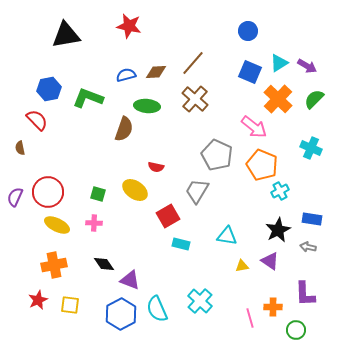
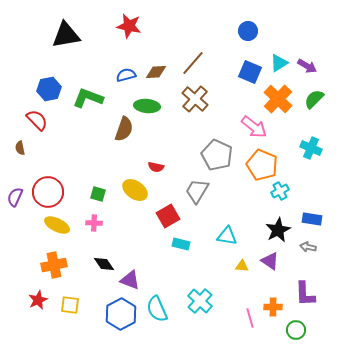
yellow triangle at (242, 266): rotated 16 degrees clockwise
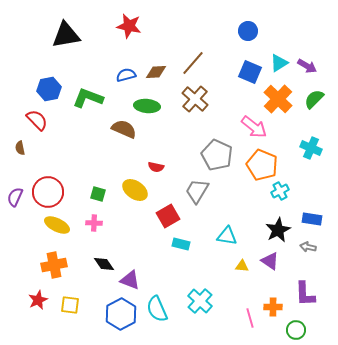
brown semicircle at (124, 129): rotated 85 degrees counterclockwise
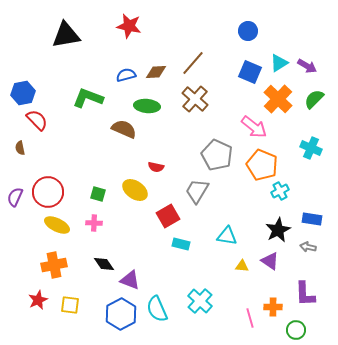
blue hexagon at (49, 89): moved 26 px left, 4 px down
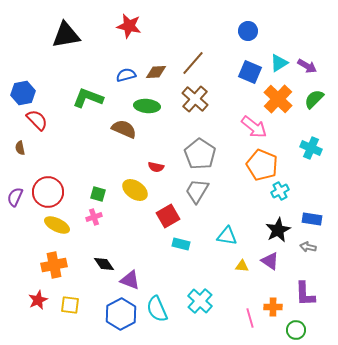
gray pentagon at (217, 155): moved 17 px left, 1 px up; rotated 8 degrees clockwise
pink cross at (94, 223): moved 6 px up; rotated 21 degrees counterclockwise
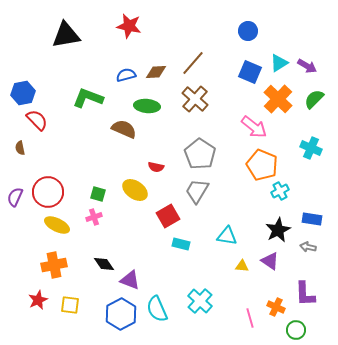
orange cross at (273, 307): moved 3 px right; rotated 24 degrees clockwise
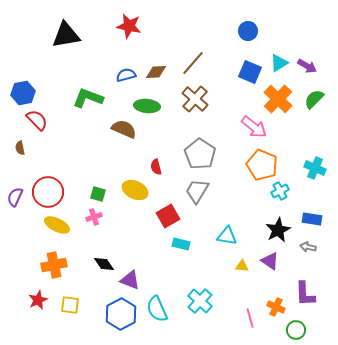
cyan cross at (311, 148): moved 4 px right, 20 px down
red semicircle at (156, 167): rotated 63 degrees clockwise
yellow ellipse at (135, 190): rotated 10 degrees counterclockwise
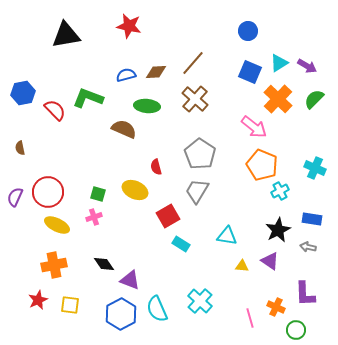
red semicircle at (37, 120): moved 18 px right, 10 px up
cyan rectangle at (181, 244): rotated 18 degrees clockwise
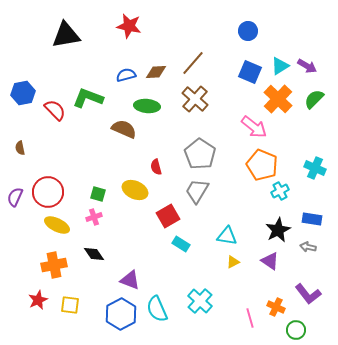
cyan triangle at (279, 63): moved 1 px right, 3 px down
black diamond at (104, 264): moved 10 px left, 10 px up
yellow triangle at (242, 266): moved 9 px left, 4 px up; rotated 32 degrees counterclockwise
purple L-shape at (305, 294): moved 3 px right; rotated 36 degrees counterclockwise
